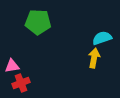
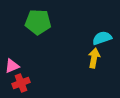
pink triangle: rotated 14 degrees counterclockwise
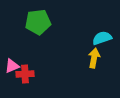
green pentagon: rotated 10 degrees counterclockwise
red cross: moved 4 px right, 9 px up; rotated 18 degrees clockwise
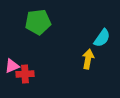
cyan semicircle: rotated 144 degrees clockwise
yellow arrow: moved 6 px left, 1 px down
